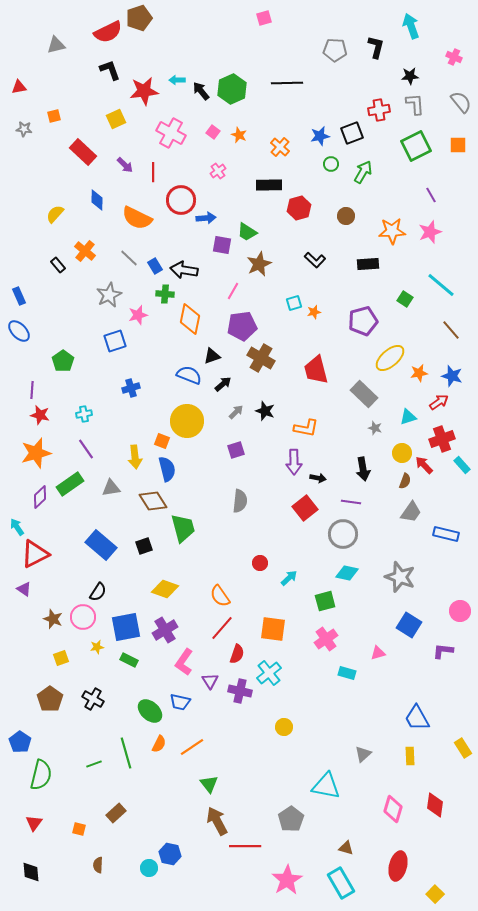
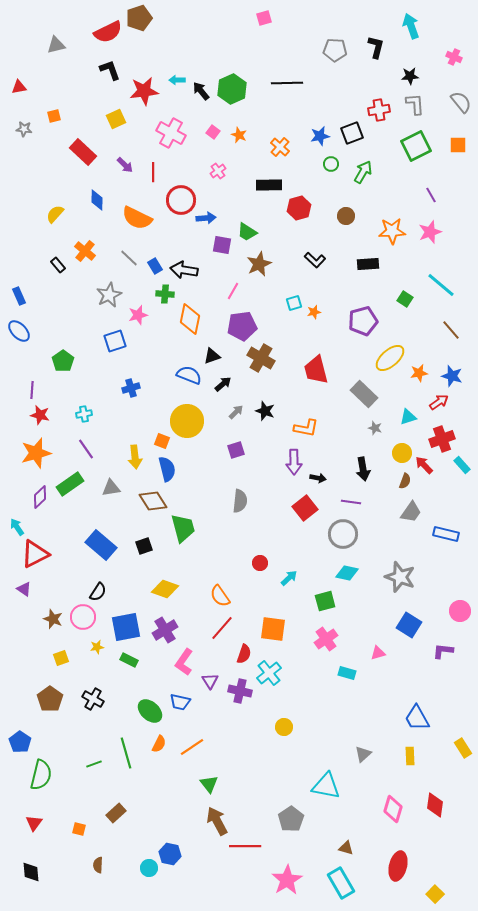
red semicircle at (237, 654): moved 7 px right
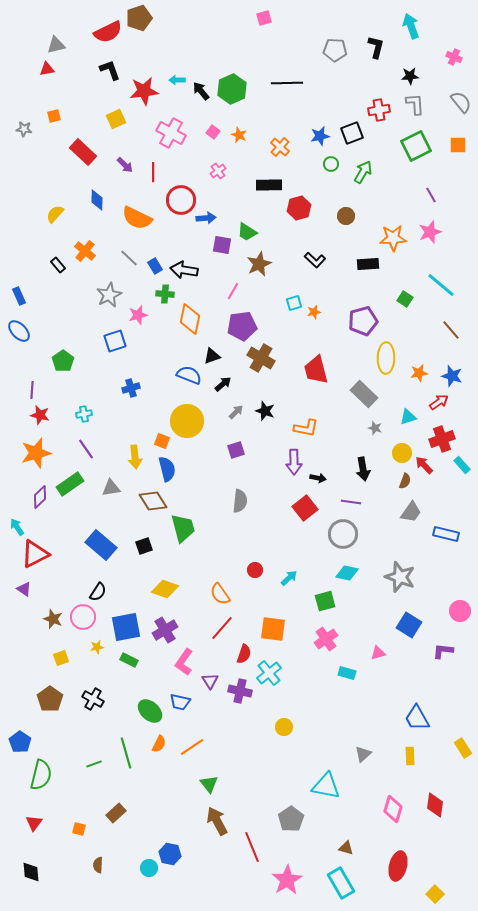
red triangle at (19, 87): moved 28 px right, 18 px up
orange star at (392, 231): moved 1 px right, 7 px down
yellow ellipse at (390, 358): moved 4 px left; rotated 48 degrees counterclockwise
red circle at (260, 563): moved 5 px left, 7 px down
orange semicircle at (220, 596): moved 2 px up
red line at (245, 846): moved 7 px right, 1 px down; rotated 68 degrees clockwise
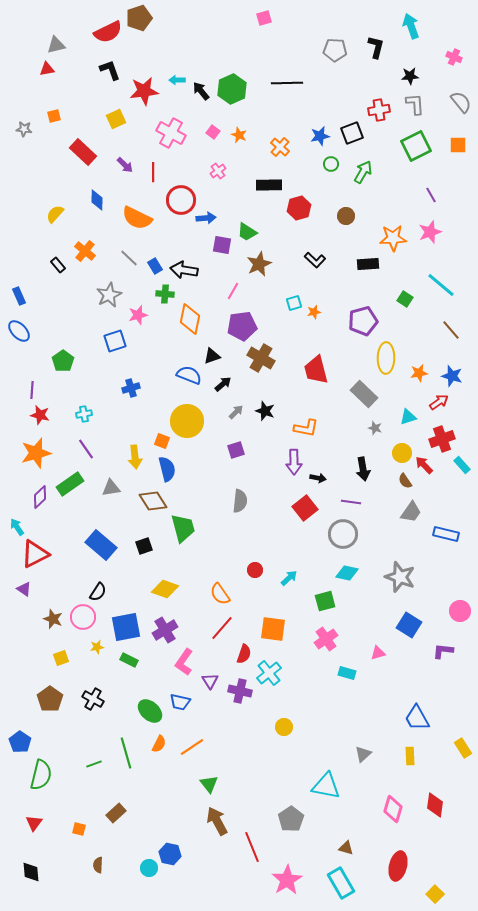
brown semicircle at (405, 481): rotated 126 degrees clockwise
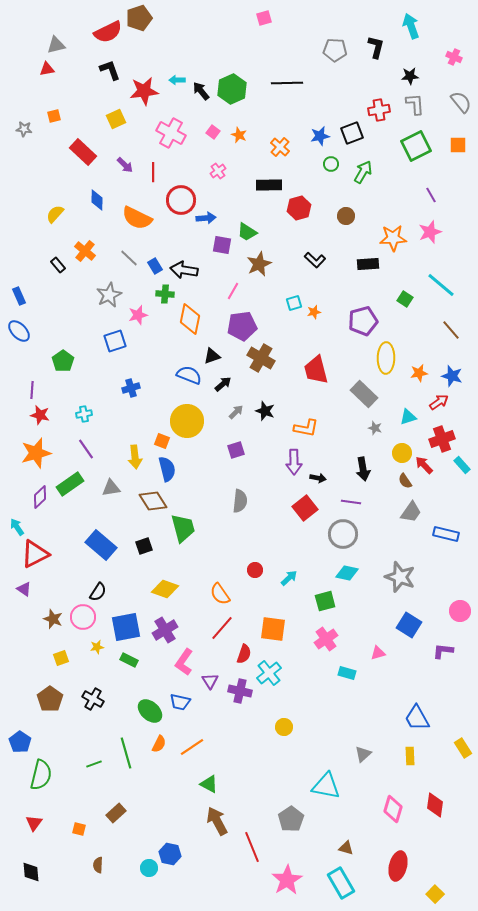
green triangle at (209, 784): rotated 24 degrees counterclockwise
